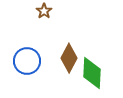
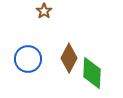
blue circle: moved 1 px right, 2 px up
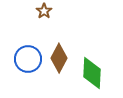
brown diamond: moved 10 px left
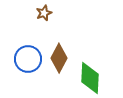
brown star: moved 2 px down; rotated 14 degrees clockwise
green diamond: moved 2 px left, 5 px down
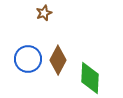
brown diamond: moved 1 px left, 2 px down
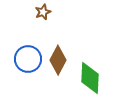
brown star: moved 1 px left, 1 px up
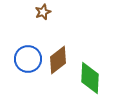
brown diamond: rotated 24 degrees clockwise
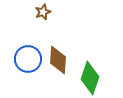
brown diamond: rotated 48 degrees counterclockwise
green diamond: rotated 16 degrees clockwise
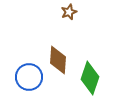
brown star: moved 26 px right
blue circle: moved 1 px right, 18 px down
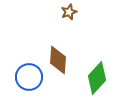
green diamond: moved 7 px right; rotated 24 degrees clockwise
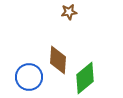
brown star: rotated 14 degrees clockwise
green diamond: moved 12 px left; rotated 8 degrees clockwise
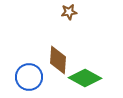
green diamond: rotated 68 degrees clockwise
